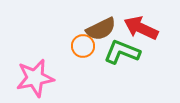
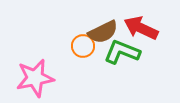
brown semicircle: moved 2 px right, 3 px down
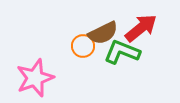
red arrow: rotated 116 degrees clockwise
brown semicircle: moved 1 px down
pink star: rotated 9 degrees counterclockwise
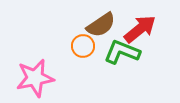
red arrow: moved 1 px left, 1 px down
brown semicircle: moved 2 px left, 8 px up; rotated 8 degrees counterclockwise
pink star: rotated 9 degrees clockwise
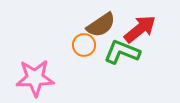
orange circle: moved 1 px right, 1 px up
pink star: rotated 9 degrees clockwise
